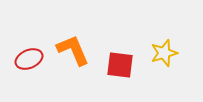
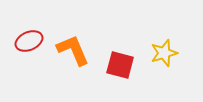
red ellipse: moved 18 px up
red square: rotated 8 degrees clockwise
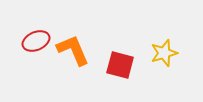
red ellipse: moved 7 px right
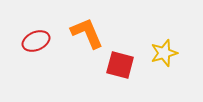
orange L-shape: moved 14 px right, 17 px up
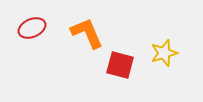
red ellipse: moved 4 px left, 13 px up
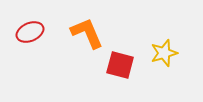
red ellipse: moved 2 px left, 4 px down
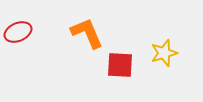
red ellipse: moved 12 px left
red square: rotated 12 degrees counterclockwise
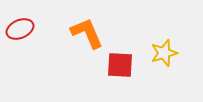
red ellipse: moved 2 px right, 3 px up
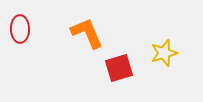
red ellipse: rotated 68 degrees counterclockwise
red square: moved 1 px left, 3 px down; rotated 20 degrees counterclockwise
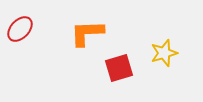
red ellipse: rotated 44 degrees clockwise
orange L-shape: rotated 69 degrees counterclockwise
